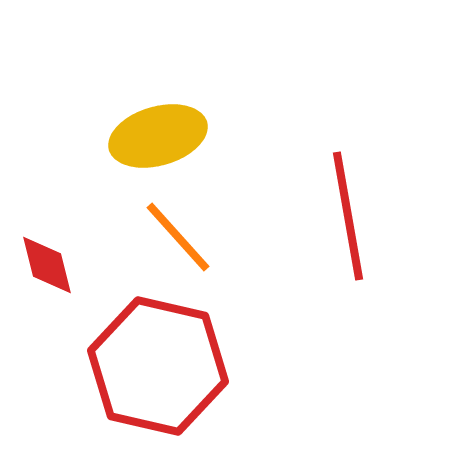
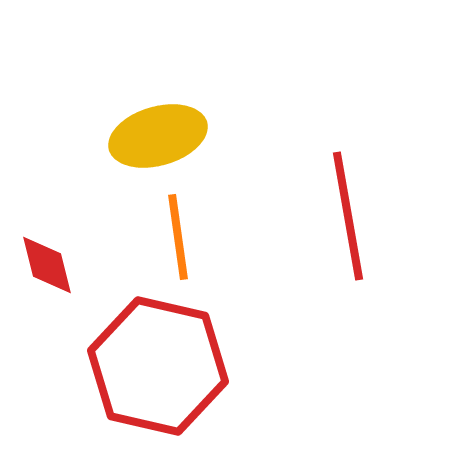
orange line: rotated 34 degrees clockwise
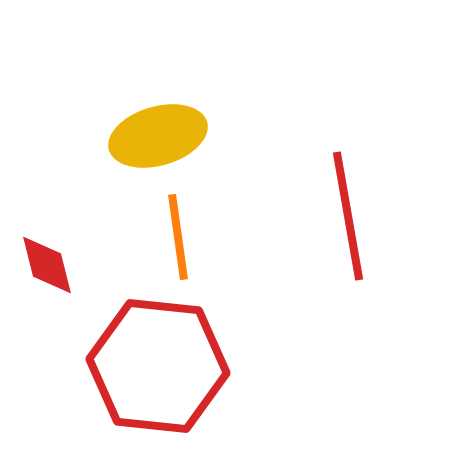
red hexagon: rotated 7 degrees counterclockwise
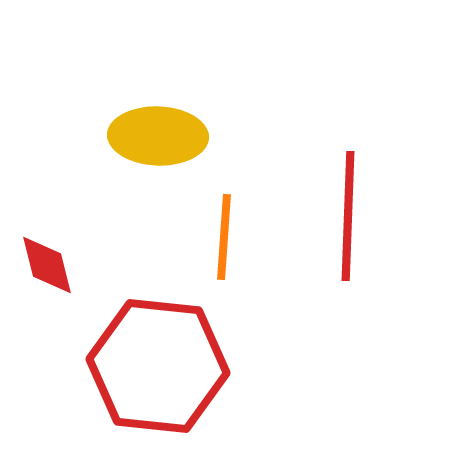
yellow ellipse: rotated 18 degrees clockwise
red line: rotated 12 degrees clockwise
orange line: moved 46 px right; rotated 12 degrees clockwise
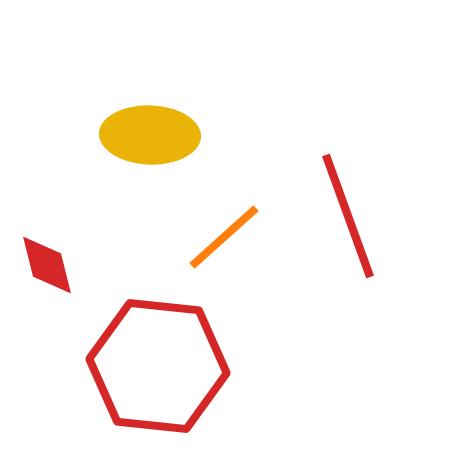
yellow ellipse: moved 8 px left, 1 px up
red line: rotated 22 degrees counterclockwise
orange line: rotated 44 degrees clockwise
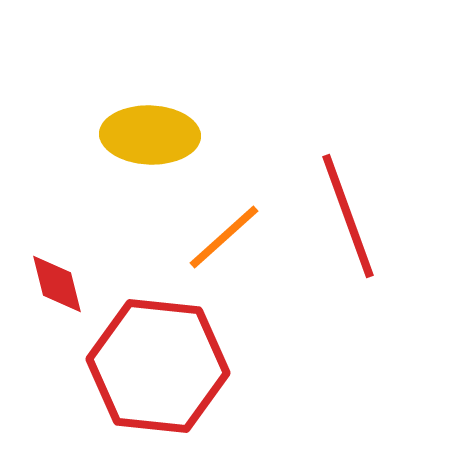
red diamond: moved 10 px right, 19 px down
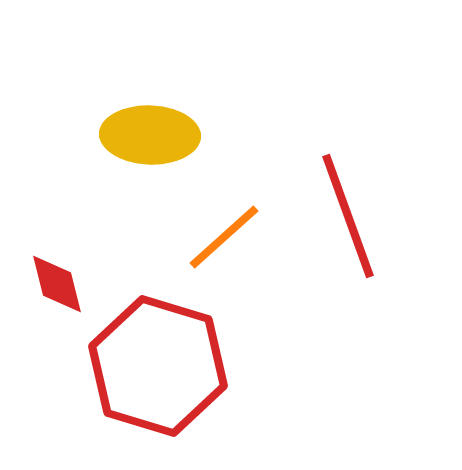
red hexagon: rotated 11 degrees clockwise
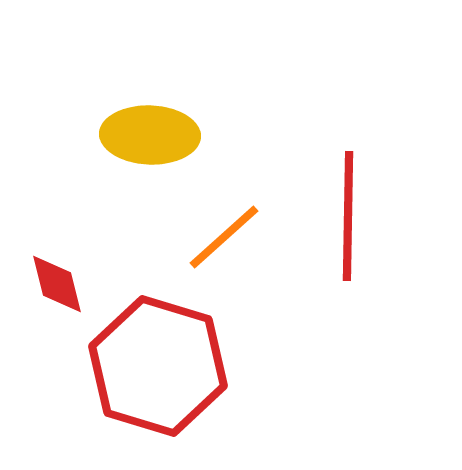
red line: rotated 21 degrees clockwise
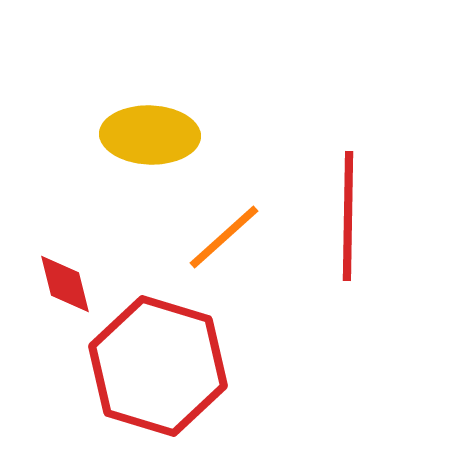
red diamond: moved 8 px right
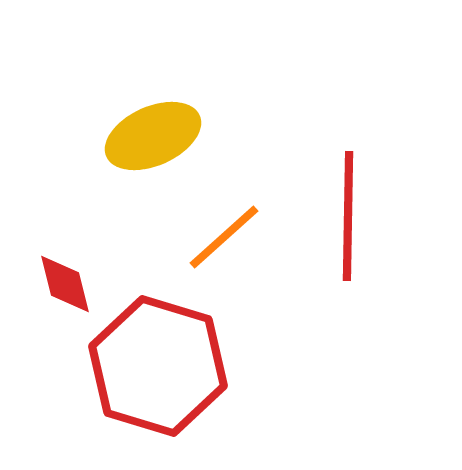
yellow ellipse: moved 3 px right, 1 px down; rotated 26 degrees counterclockwise
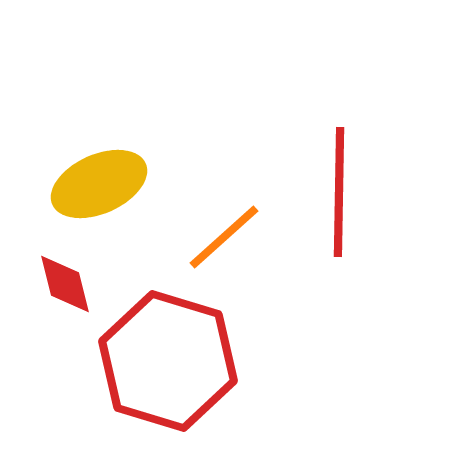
yellow ellipse: moved 54 px left, 48 px down
red line: moved 9 px left, 24 px up
red hexagon: moved 10 px right, 5 px up
